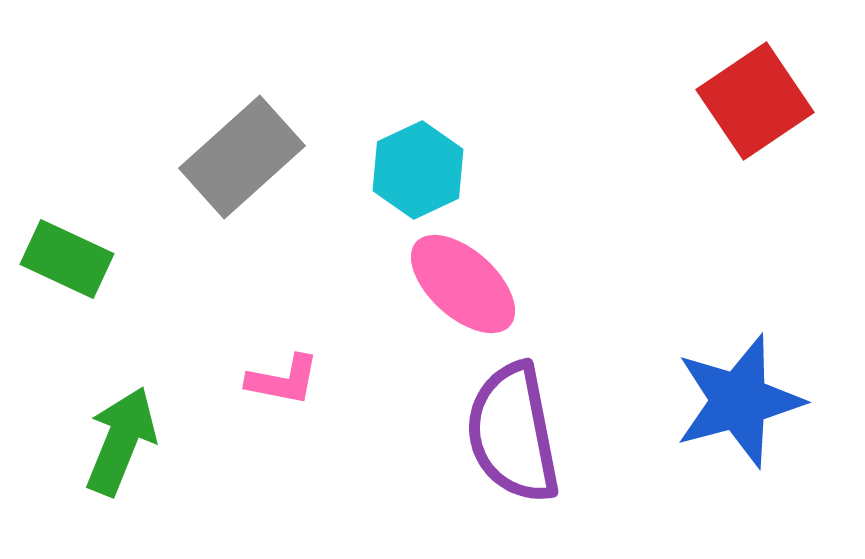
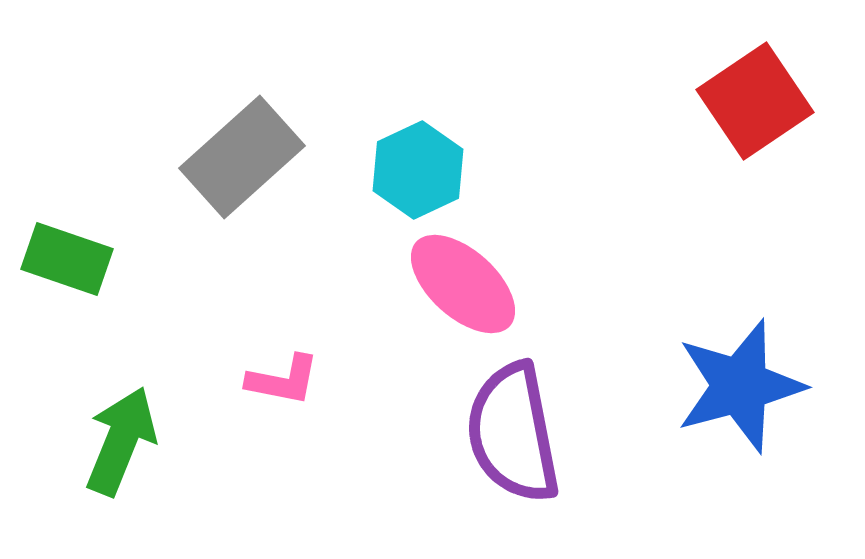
green rectangle: rotated 6 degrees counterclockwise
blue star: moved 1 px right, 15 px up
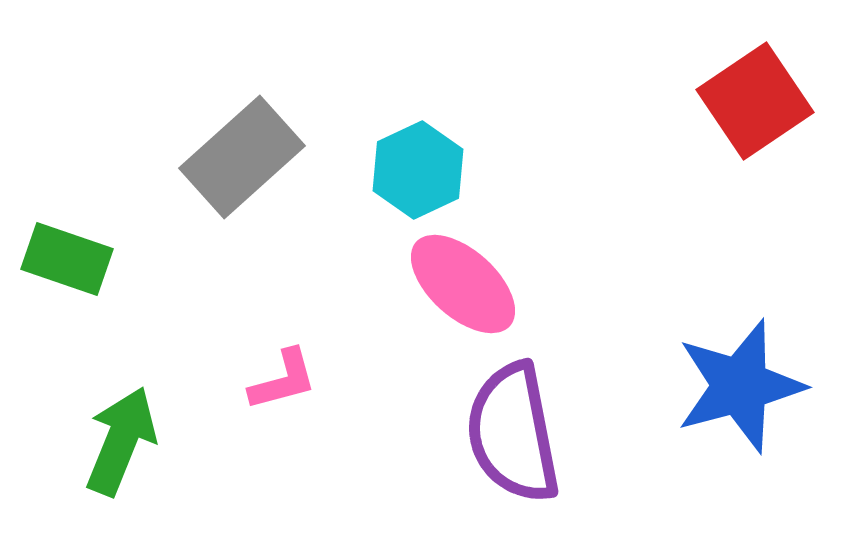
pink L-shape: rotated 26 degrees counterclockwise
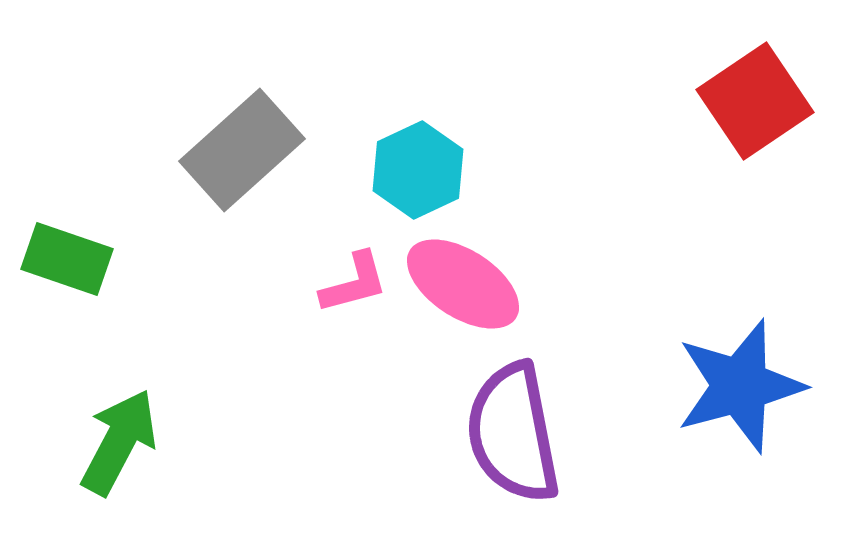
gray rectangle: moved 7 px up
pink ellipse: rotated 9 degrees counterclockwise
pink L-shape: moved 71 px right, 97 px up
green arrow: moved 2 px left, 1 px down; rotated 6 degrees clockwise
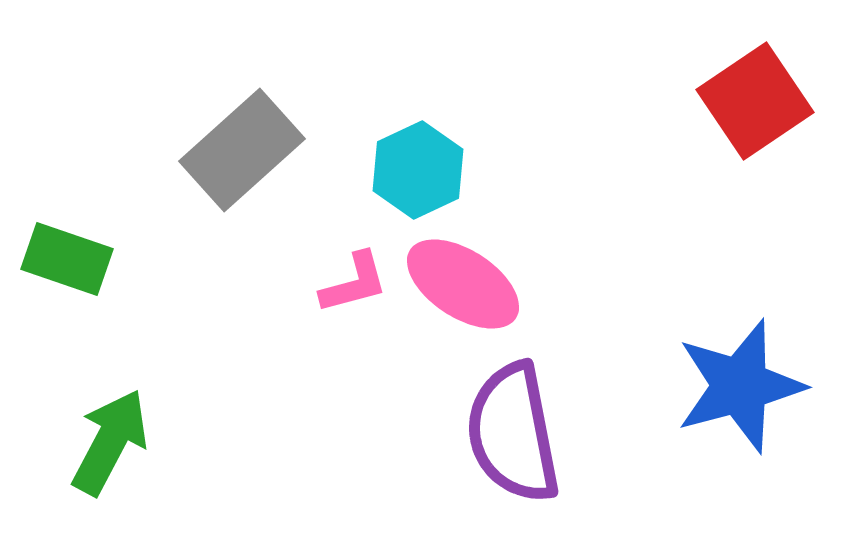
green arrow: moved 9 px left
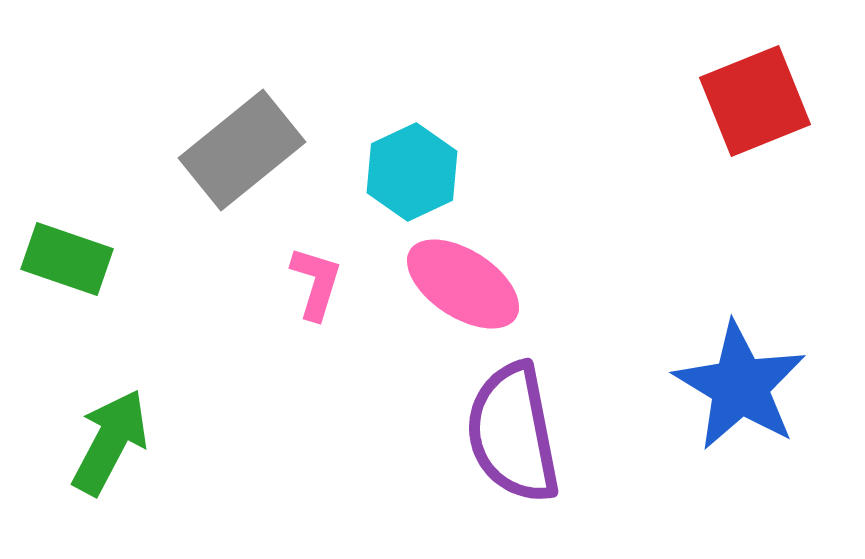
red square: rotated 12 degrees clockwise
gray rectangle: rotated 3 degrees clockwise
cyan hexagon: moved 6 px left, 2 px down
pink L-shape: moved 38 px left; rotated 58 degrees counterclockwise
blue star: rotated 26 degrees counterclockwise
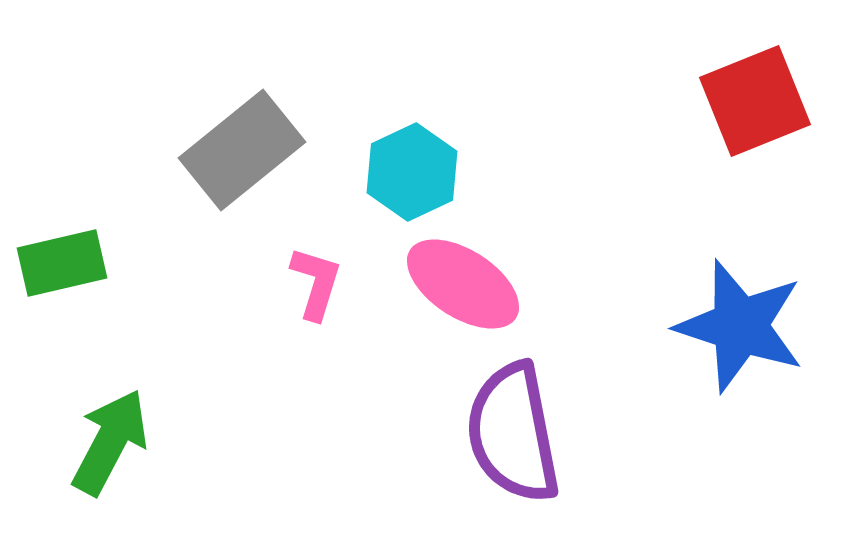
green rectangle: moved 5 px left, 4 px down; rotated 32 degrees counterclockwise
blue star: moved 60 px up; rotated 13 degrees counterclockwise
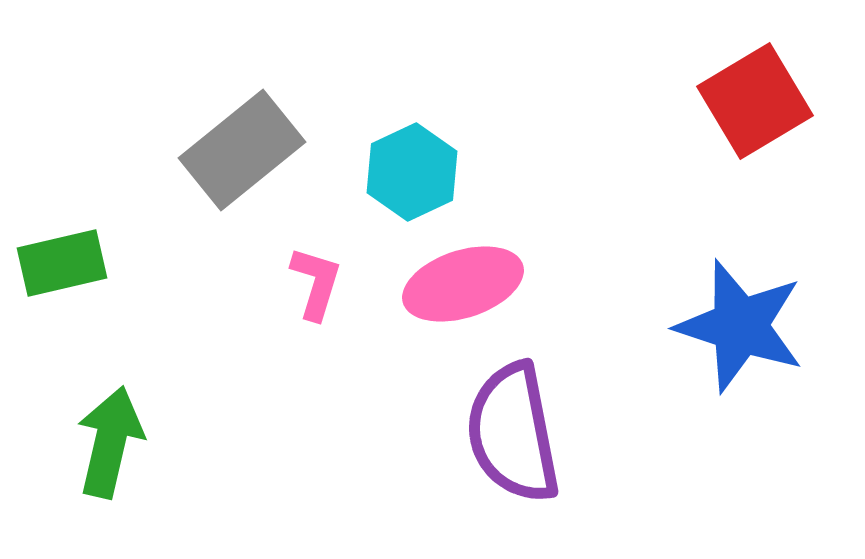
red square: rotated 9 degrees counterclockwise
pink ellipse: rotated 51 degrees counterclockwise
green arrow: rotated 15 degrees counterclockwise
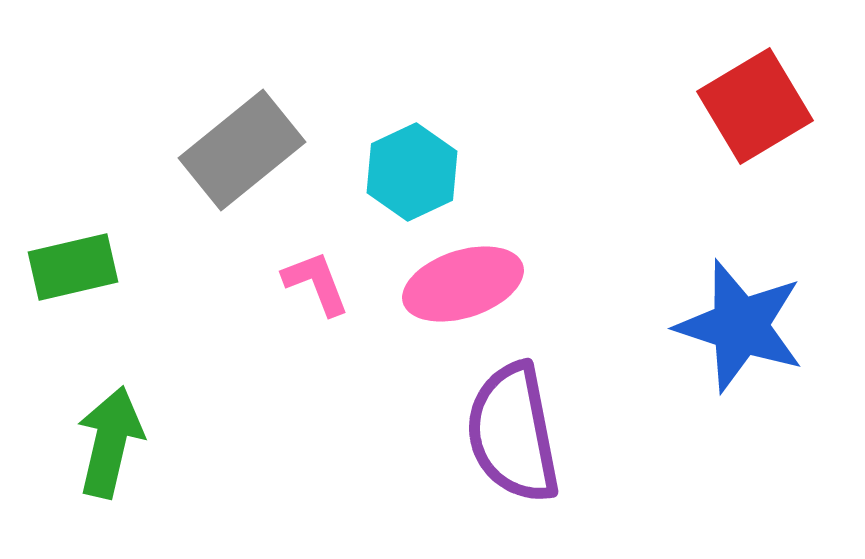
red square: moved 5 px down
green rectangle: moved 11 px right, 4 px down
pink L-shape: rotated 38 degrees counterclockwise
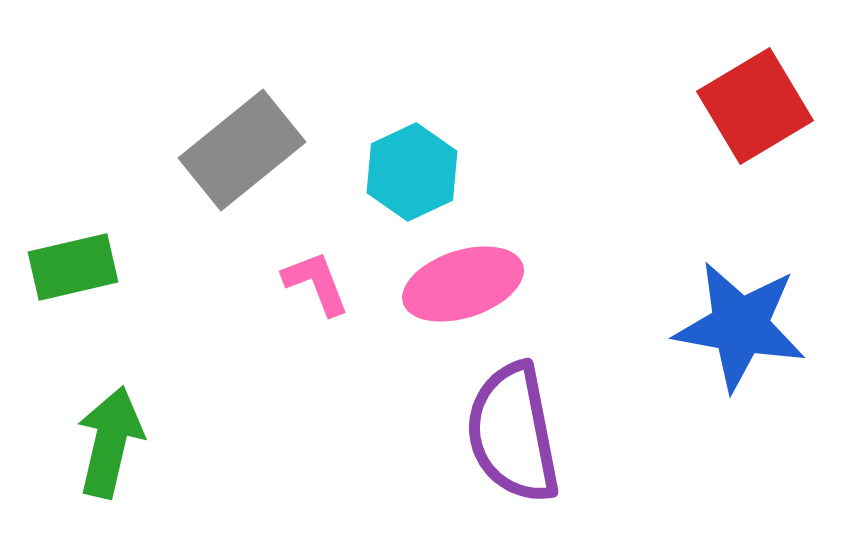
blue star: rotated 8 degrees counterclockwise
